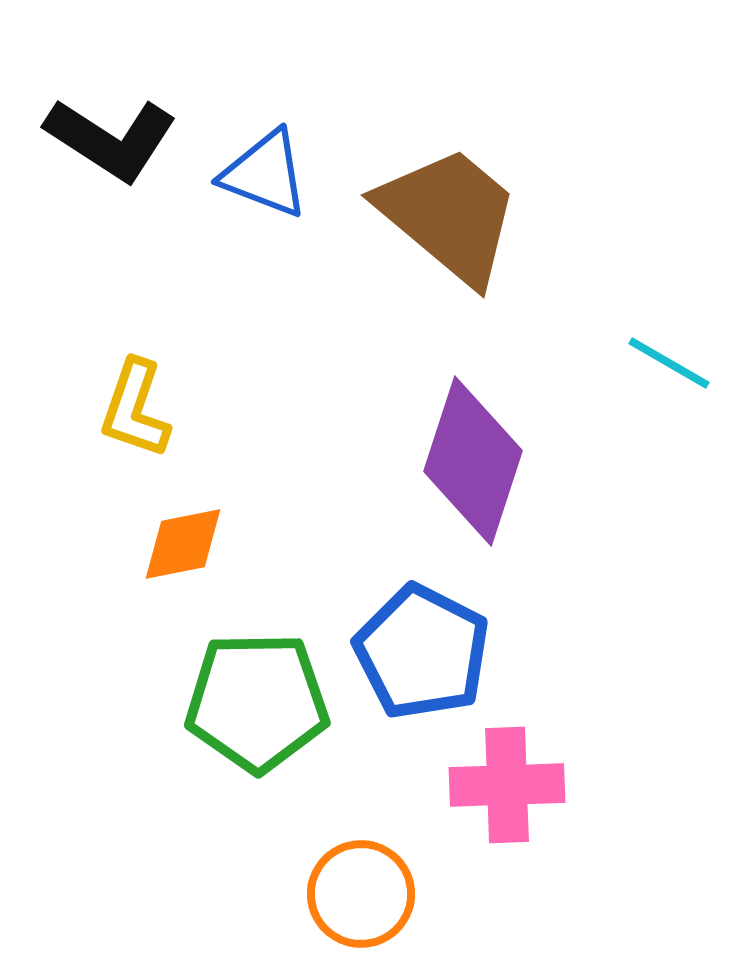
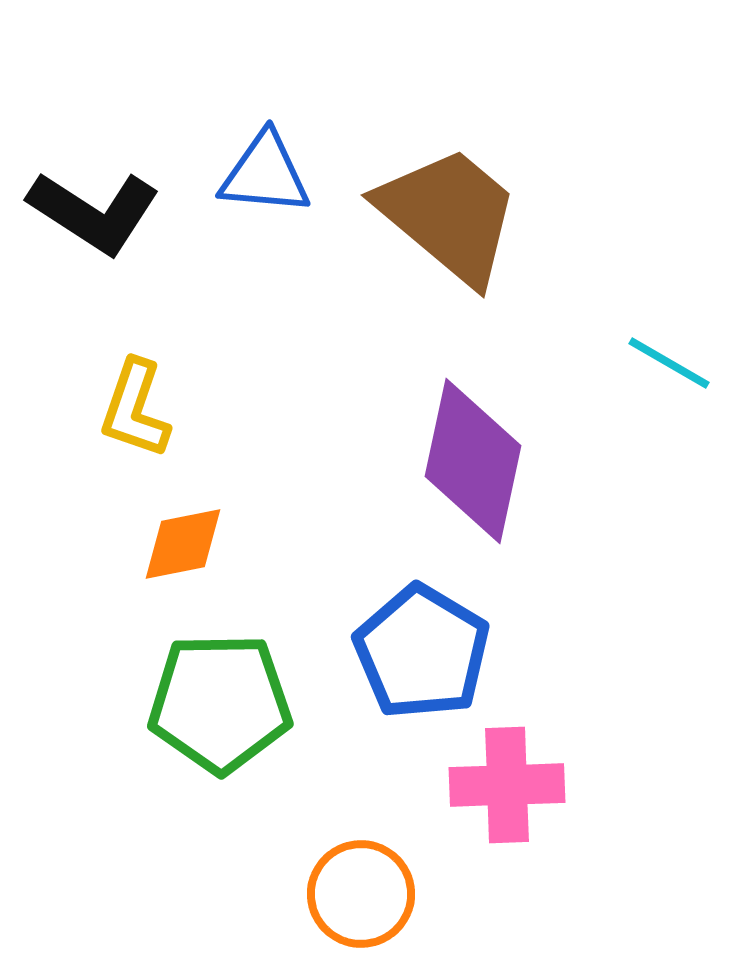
black L-shape: moved 17 px left, 73 px down
blue triangle: rotated 16 degrees counterclockwise
purple diamond: rotated 6 degrees counterclockwise
blue pentagon: rotated 4 degrees clockwise
green pentagon: moved 37 px left, 1 px down
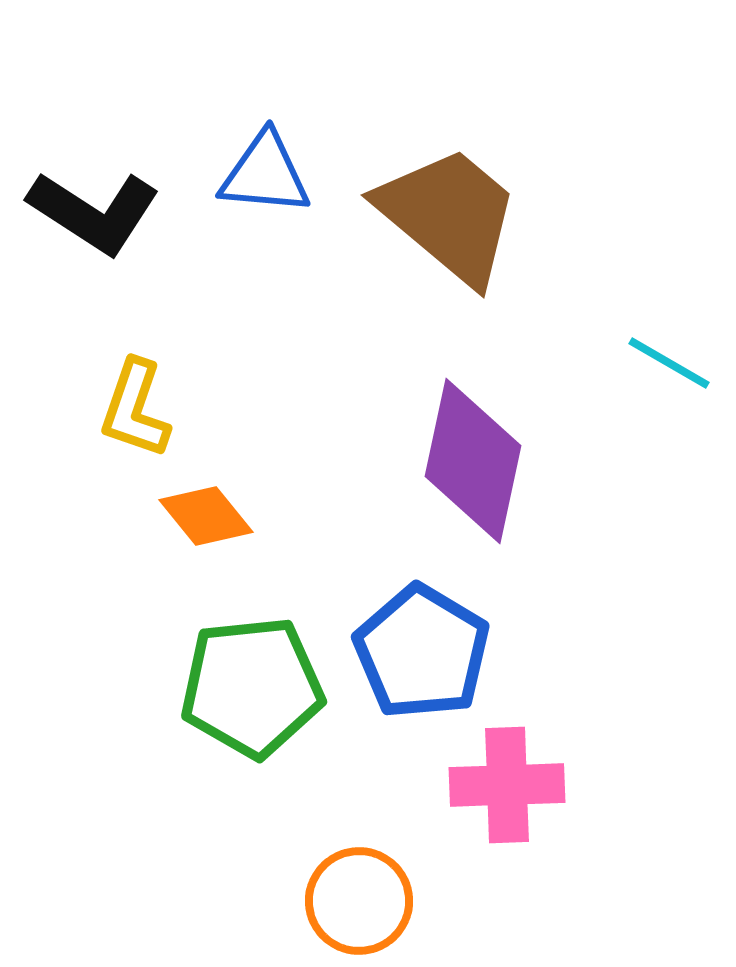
orange diamond: moved 23 px right, 28 px up; rotated 62 degrees clockwise
green pentagon: moved 32 px right, 16 px up; rotated 5 degrees counterclockwise
orange circle: moved 2 px left, 7 px down
